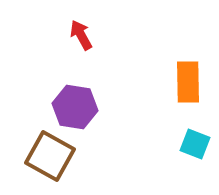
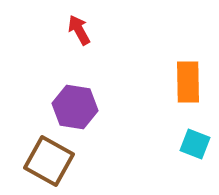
red arrow: moved 2 px left, 5 px up
brown square: moved 1 px left, 5 px down
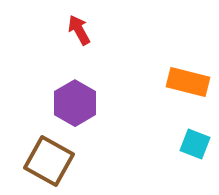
orange rectangle: rotated 75 degrees counterclockwise
purple hexagon: moved 4 px up; rotated 21 degrees clockwise
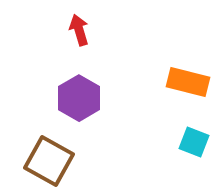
red arrow: rotated 12 degrees clockwise
purple hexagon: moved 4 px right, 5 px up
cyan square: moved 1 px left, 2 px up
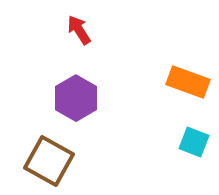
red arrow: rotated 16 degrees counterclockwise
orange rectangle: rotated 6 degrees clockwise
purple hexagon: moved 3 px left
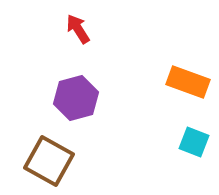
red arrow: moved 1 px left, 1 px up
purple hexagon: rotated 15 degrees clockwise
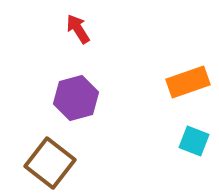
orange rectangle: rotated 39 degrees counterclockwise
cyan square: moved 1 px up
brown square: moved 1 px right, 2 px down; rotated 9 degrees clockwise
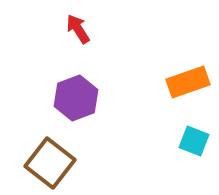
purple hexagon: rotated 6 degrees counterclockwise
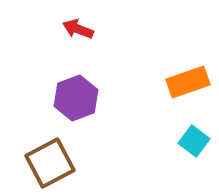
red arrow: rotated 36 degrees counterclockwise
cyan square: rotated 16 degrees clockwise
brown square: rotated 24 degrees clockwise
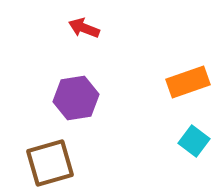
red arrow: moved 6 px right, 1 px up
purple hexagon: rotated 12 degrees clockwise
brown square: rotated 12 degrees clockwise
